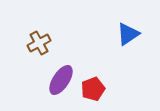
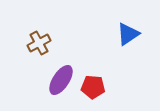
red pentagon: moved 2 px up; rotated 25 degrees clockwise
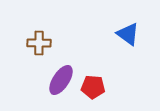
blue triangle: rotated 50 degrees counterclockwise
brown cross: rotated 30 degrees clockwise
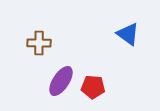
purple ellipse: moved 1 px down
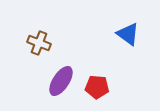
brown cross: rotated 20 degrees clockwise
red pentagon: moved 4 px right
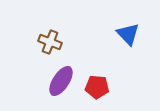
blue triangle: rotated 10 degrees clockwise
brown cross: moved 11 px right, 1 px up
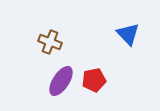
red pentagon: moved 3 px left, 7 px up; rotated 15 degrees counterclockwise
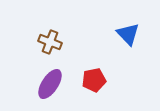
purple ellipse: moved 11 px left, 3 px down
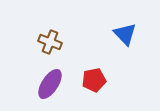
blue triangle: moved 3 px left
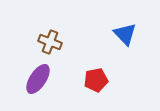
red pentagon: moved 2 px right
purple ellipse: moved 12 px left, 5 px up
